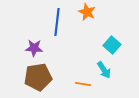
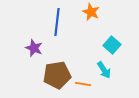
orange star: moved 4 px right
purple star: rotated 18 degrees clockwise
brown pentagon: moved 19 px right, 2 px up
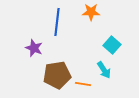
orange star: rotated 24 degrees counterclockwise
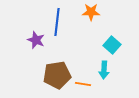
purple star: moved 2 px right, 8 px up
cyan arrow: rotated 36 degrees clockwise
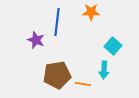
cyan square: moved 1 px right, 1 px down
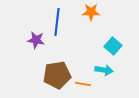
purple star: rotated 12 degrees counterclockwise
cyan arrow: rotated 84 degrees counterclockwise
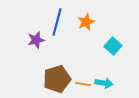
orange star: moved 5 px left, 10 px down; rotated 24 degrees counterclockwise
blue line: rotated 8 degrees clockwise
purple star: rotated 24 degrees counterclockwise
cyan arrow: moved 13 px down
brown pentagon: moved 4 px down; rotated 8 degrees counterclockwise
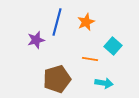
orange line: moved 7 px right, 25 px up
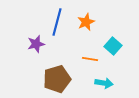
purple star: moved 4 px down
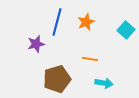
cyan square: moved 13 px right, 16 px up
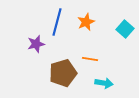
cyan square: moved 1 px left, 1 px up
brown pentagon: moved 6 px right, 6 px up
